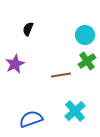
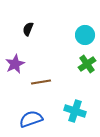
green cross: moved 3 px down
brown line: moved 20 px left, 7 px down
cyan cross: rotated 30 degrees counterclockwise
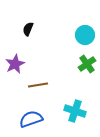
brown line: moved 3 px left, 3 px down
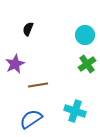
blue semicircle: rotated 15 degrees counterclockwise
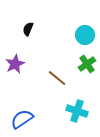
brown line: moved 19 px right, 7 px up; rotated 48 degrees clockwise
cyan cross: moved 2 px right
blue semicircle: moved 9 px left
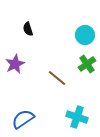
black semicircle: rotated 40 degrees counterclockwise
cyan cross: moved 6 px down
blue semicircle: moved 1 px right
